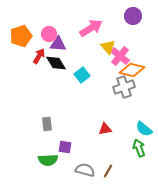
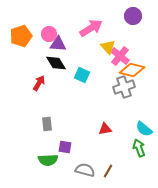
red arrow: moved 27 px down
cyan square: rotated 28 degrees counterclockwise
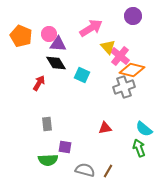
orange pentagon: rotated 30 degrees counterclockwise
red triangle: moved 1 px up
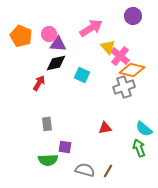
black diamond: rotated 70 degrees counterclockwise
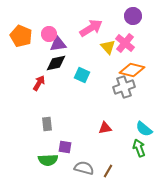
purple triangle: rotated 12 degrees counterclockwise
pink cross: moved 5 px right, 13 px up
gray semicircle: moved 1 px left, 2 px up
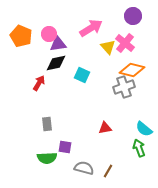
green semicircle: moved 1 px left, 2 px up
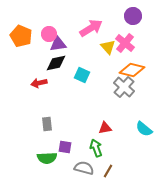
red arrow: rotated 133 degrees counterclockwise
gray cross: rotated 30 degrees counterclockwise
green arrow: moved 43 px left
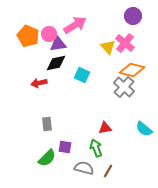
pink arrow: moved 16 px left, 3 px up
orange pentagon: moved 7 px right
green semicircle: rotated 42 degrees counterclockwise
